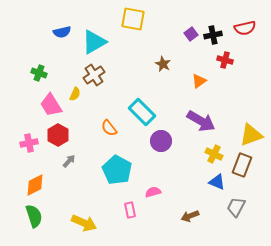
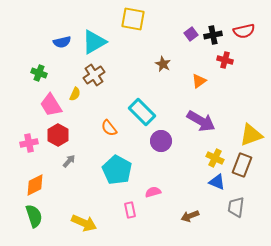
red semicircle: moved 1 px left, 3 px down
blue semicircle: moved 10 px down
yellow cross: moved 1 px right, 4 px down
gray trapezoid: rotated 20 degrees counterclockwise
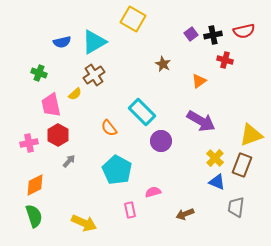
yellow square: rotated 20 degrees clockwise
yellow semicircle: rotated 24 degrees clockwise
pink trapezoid: rotated 20 degrees clockwise
yellow cross: rotated 18 degrees clockwise
brown arrow: moved 5 px left, 2 px up
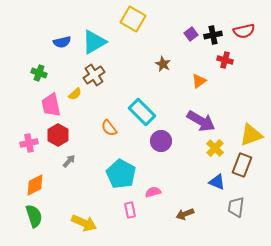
yellow cross: moved 10 px up
cyan pentagon: moved 4 px right, 4 px down
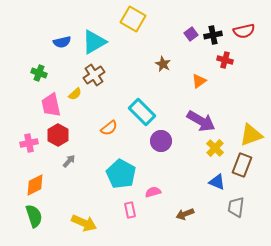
orange semicircle: rotated 90 degrees counterclockwise
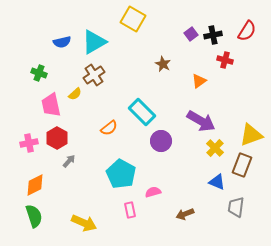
red semicircle: moved 3 px right; rotated 45 degrees counterclockwise
red hexagon: moved 1 px left, 3 px down
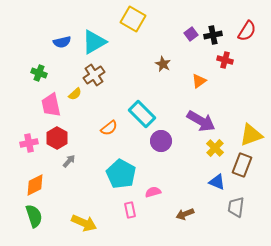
cyan rectangle: moved 2 px down
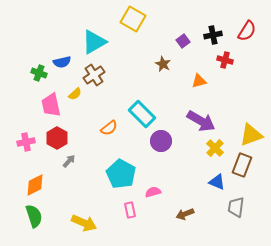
purple square: moved 8 px left, 7 px down
blue semicircle: moved 20 px down
orange triangle: rotated 21 degrees clockwise
pink cross: moved 3 px left, 1 px up
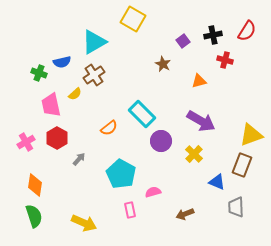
pink cross: rotated 18 degrees counterclockwise
yellow cross: moved 21 px left, 6 px down
gray arrow: moved 10 px right, 2 px up
orange diamond: rotated 55 degrees counterclockwise
gray trapezoid: rotated 10 degrees counterclockwise
